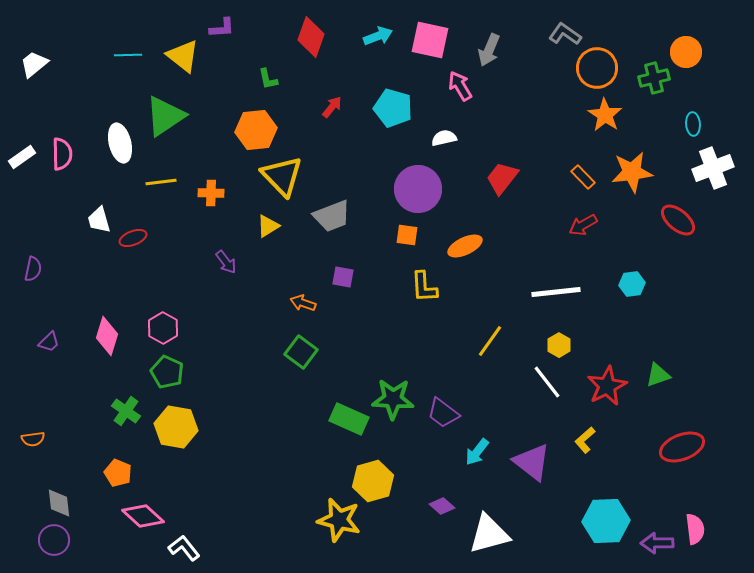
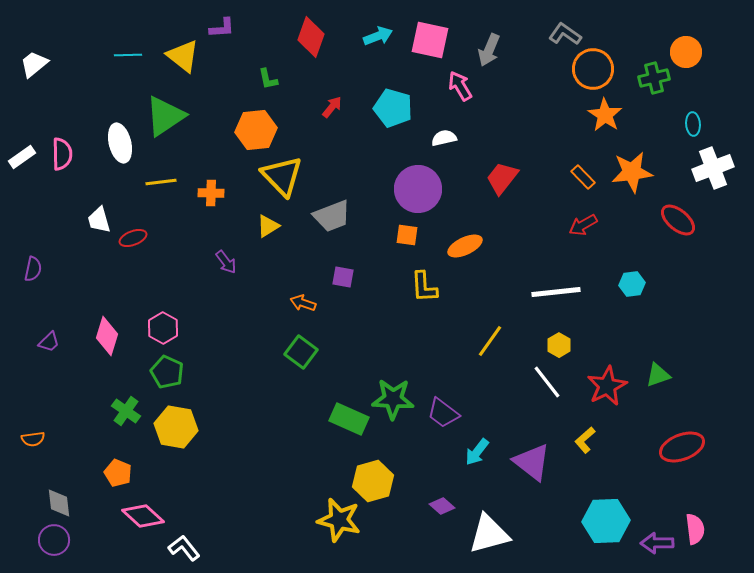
orange circle at (597, 68): moved 4 px left, 1 px down
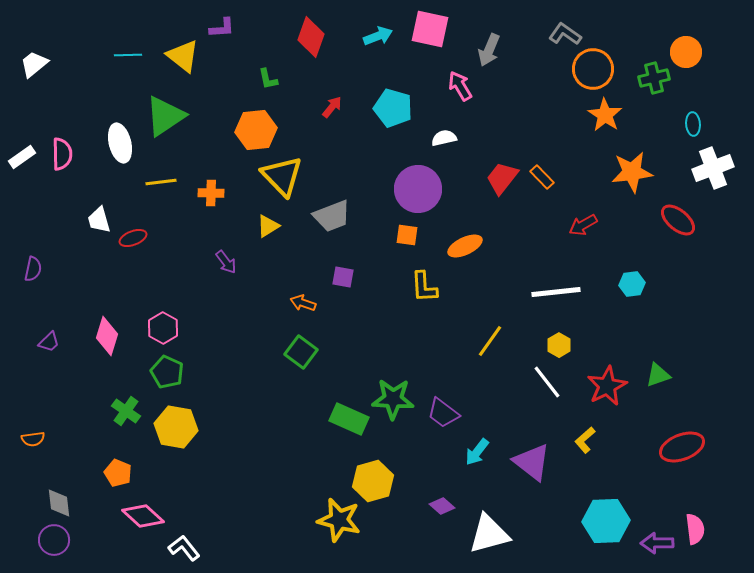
pink square at (430, 40): moved 11 px up
orange rectangle at (583, 177): moved 41 px left
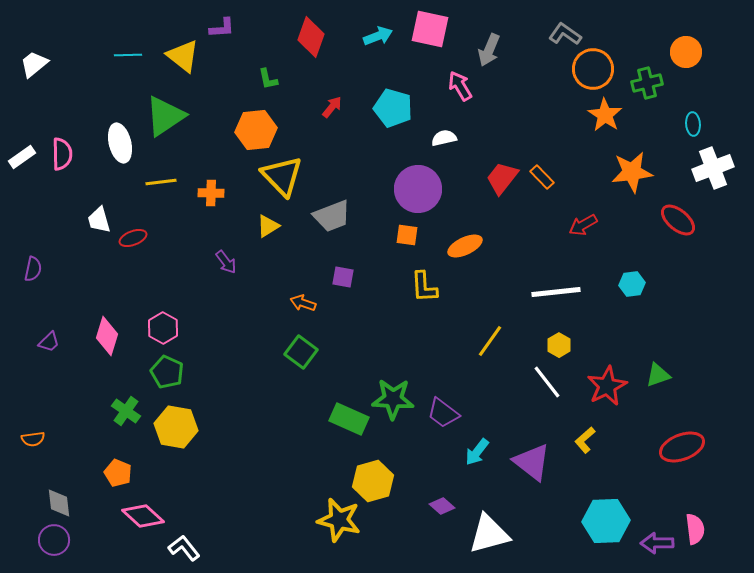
green cross at (654, 78): moved 7 px left, 5 px down
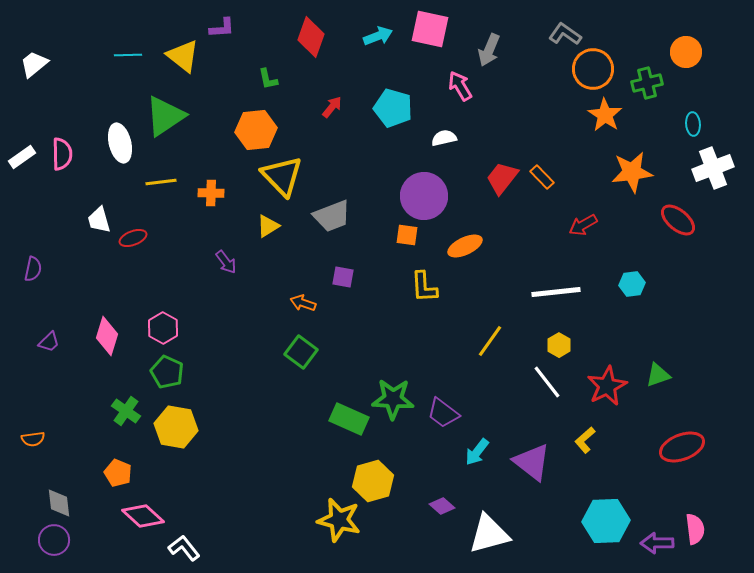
purple circle at (418, 189): moved 6 px right, 7 px down
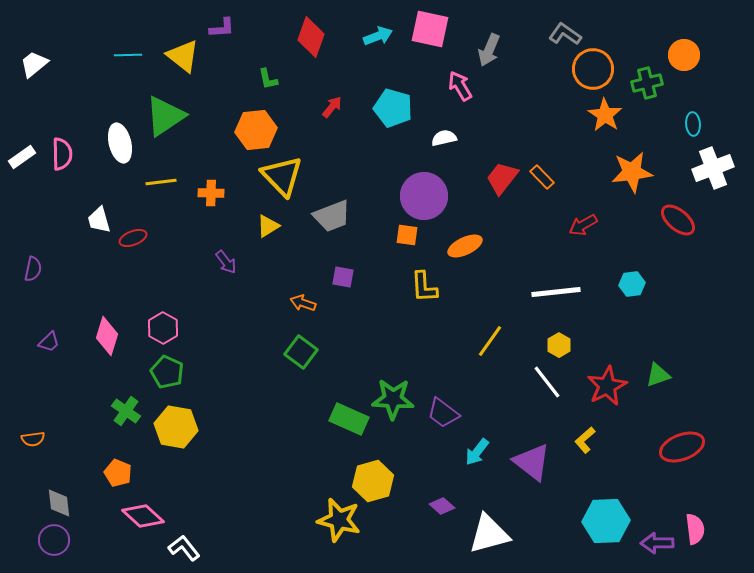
orange circle at (686, 52): moved 2 px left, 3 px down
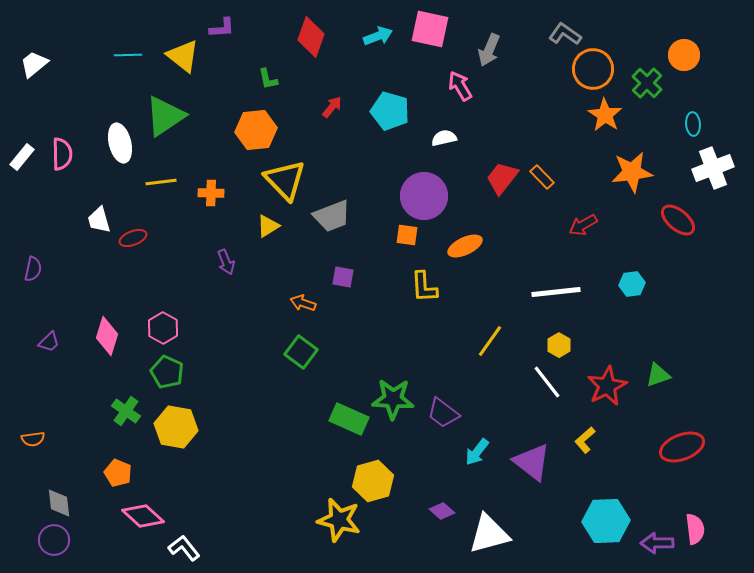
green cross at (647, 83): rotated 32 degrees counterclockwise
cyan pentagon at (393, 108): moved 3 px left, 3 px down
white rectangle at (22, 157): rotated 16 degrees counterclockwise
yellow triangle at (282, 176): moved 3 px right, 4 px down
purple arrow at (226, 262): rotated 15 degrees clockwise
purple diamond at (442, 506): moved 5 px down
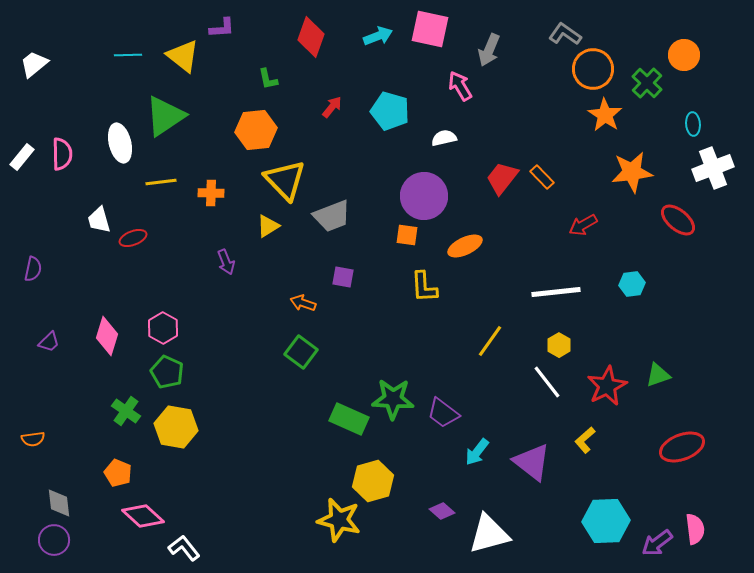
purple arrow at (657, 543): rotated 36 degrees counterclockwise
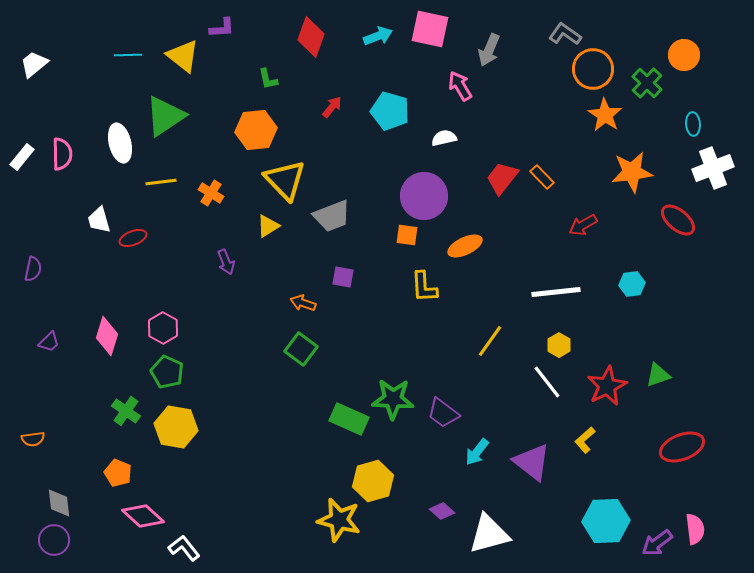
orange cross at (211, 193): rotated 30 degrees clockwise
green square at (301, 352): moved 3 px up
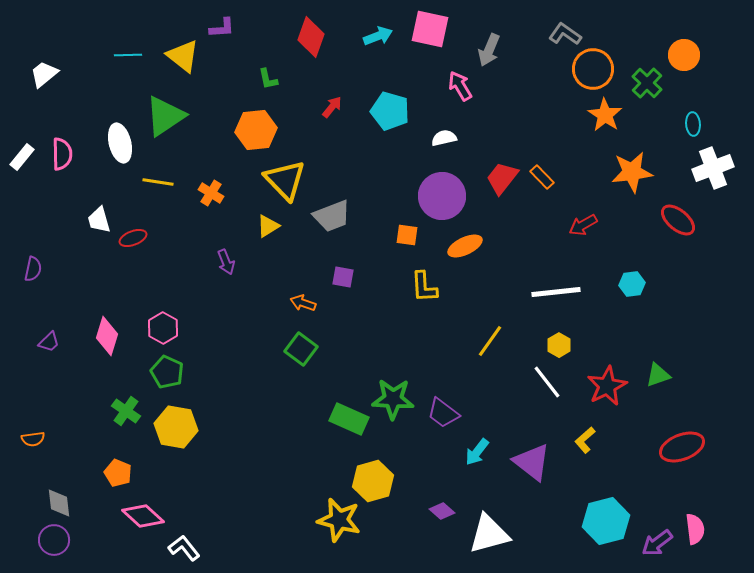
white trapezoid at (34, 64): moved 10 px right, 10 px down
yellow line at (161, 182): moved 3 px left; rotated 16 degrees clockwise
purple circle at (424, 196): moved 18 px right
cyan hexagon at (606, 521): rotated 12 degrees counterclockwise
